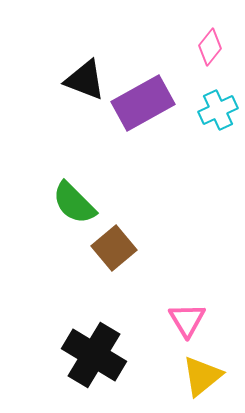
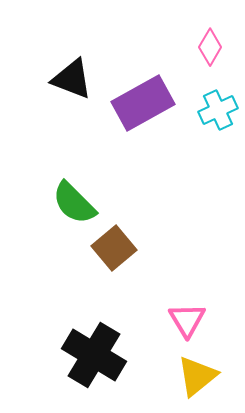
pink diamond: rotated 9 degrees counterclockwise
black triangle: moved 13 px left, 1 px up
yellow triangle: moved 5 px left
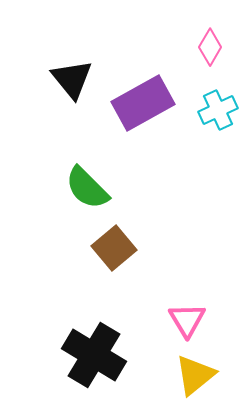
black triangle: rotated 30 degrees clockwise
green semicircle: moved 13 px right, 15 px up
yellow triangle: moved 2 px left, 1 px up
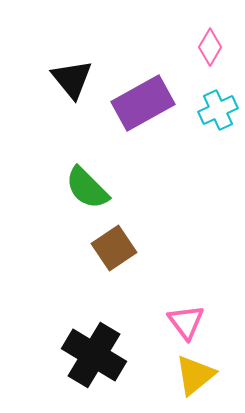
brown square: rotated 6 degrees clockwise
pink triangle: moved 1 px left, 2 px down; rotated 6 degrees counterclockwise
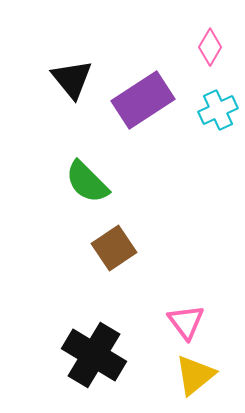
purple rectangle: moved 3 px up; rotated 4 degrees counterclockwise
green semicircle: moved 6 px up
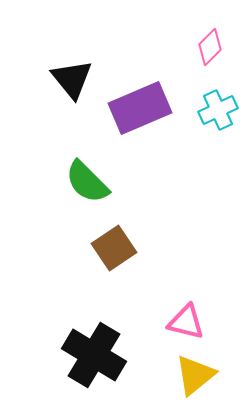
pink diamond: rotated 15 degrees clockwise
purple rectangle: moved 3 px left, 8 px down; rotated 10 degrees clockwise
pink triangle: rotated 39 degrees counterclockwise
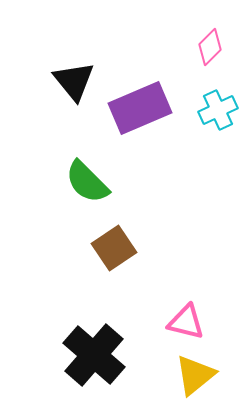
black triangle: moved 2 px right, 2 px down
black cross: rotated 10 degrees clockwise
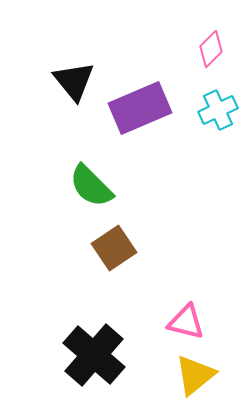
pink diamond: moved 1 px right, 2 px down
green semicircle: moved 4 px right, 4 px down
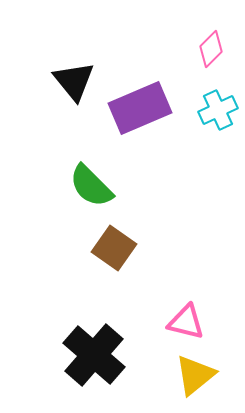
brown square: rotated 21 degrees counterclockwise
